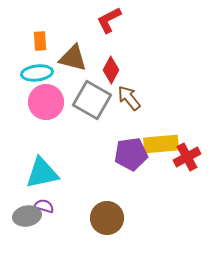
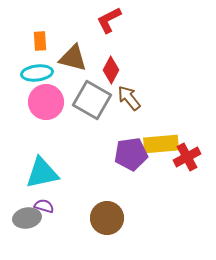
gray ellipse: moved 2 px down
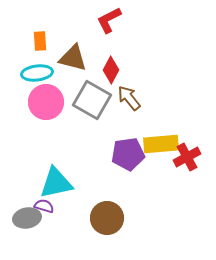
purple pentagon: moved 3 px left
cyan triangle: moved 14 px right, 10 px down
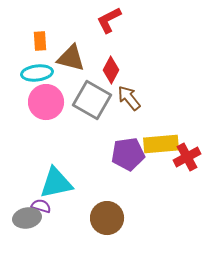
brown triangle: moved 2 px left
purple semicircle: moved 3 px left
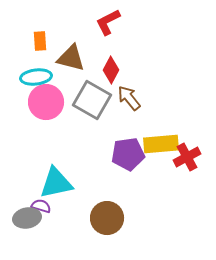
red L-shape: moved 1 px left, 2 px down
cyan ellipse: moved 1 px left, 4 px down
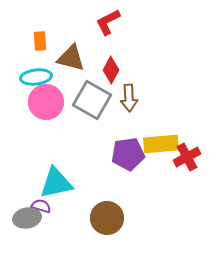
brown arrow: rotated 144 degrees counterclockwise
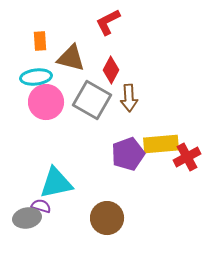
purple pentagon: rotated 12 degrees counterclockwise
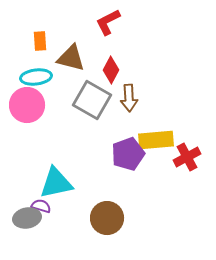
pink circle: moved 19 px left, 3 px down
yellow rectangle: moved 5 px left, 4 px up
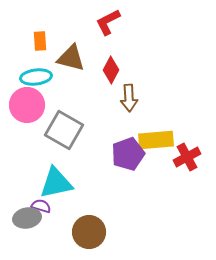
gray square: moved 28 px left, 30 px down
brown circle: moved 18 px left, 14 px down
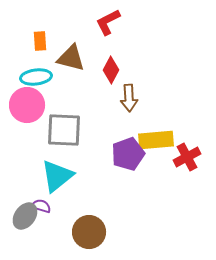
gray square: rotated 27 degrees counterclockwise
cyan triangle: moved 1 px right, 7 px up; rotated 27 degrees counterclockwise
gray ellipse: moved 2 px left, 2 px up; rotated 44 degrees counterclockwise
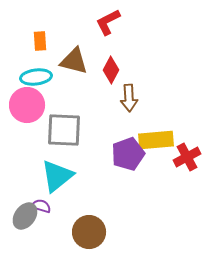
brown triangle: moved 3 px right, 3 px down
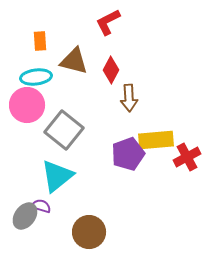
gray square: rotated 36 degrees clockwise
